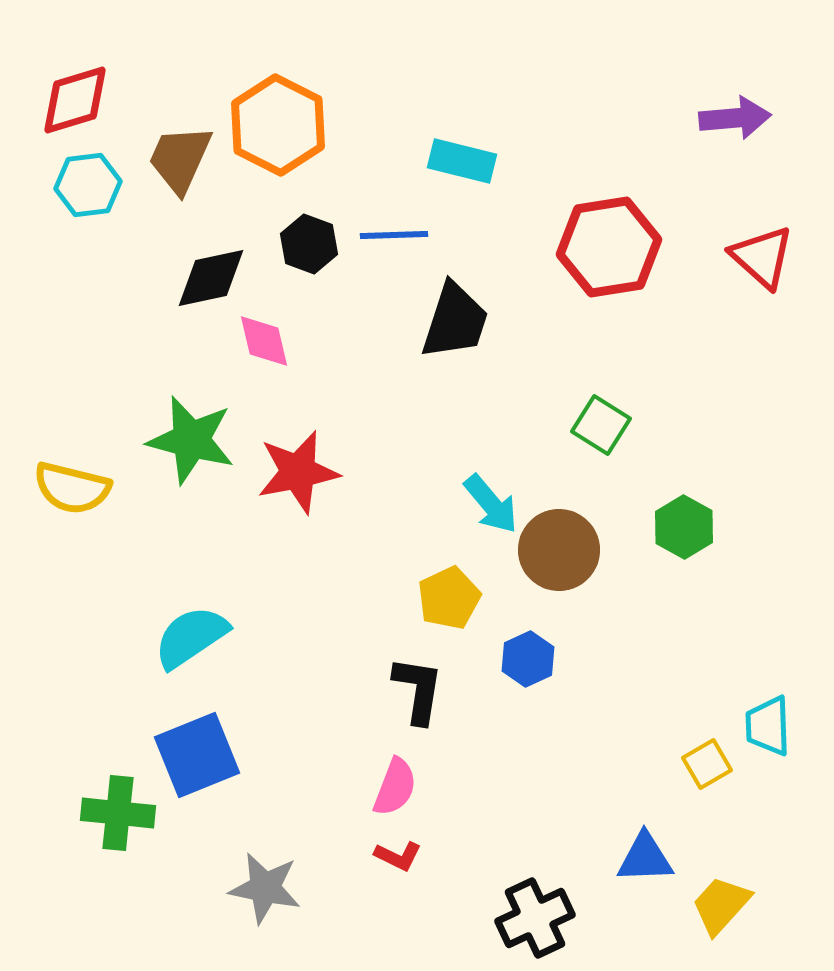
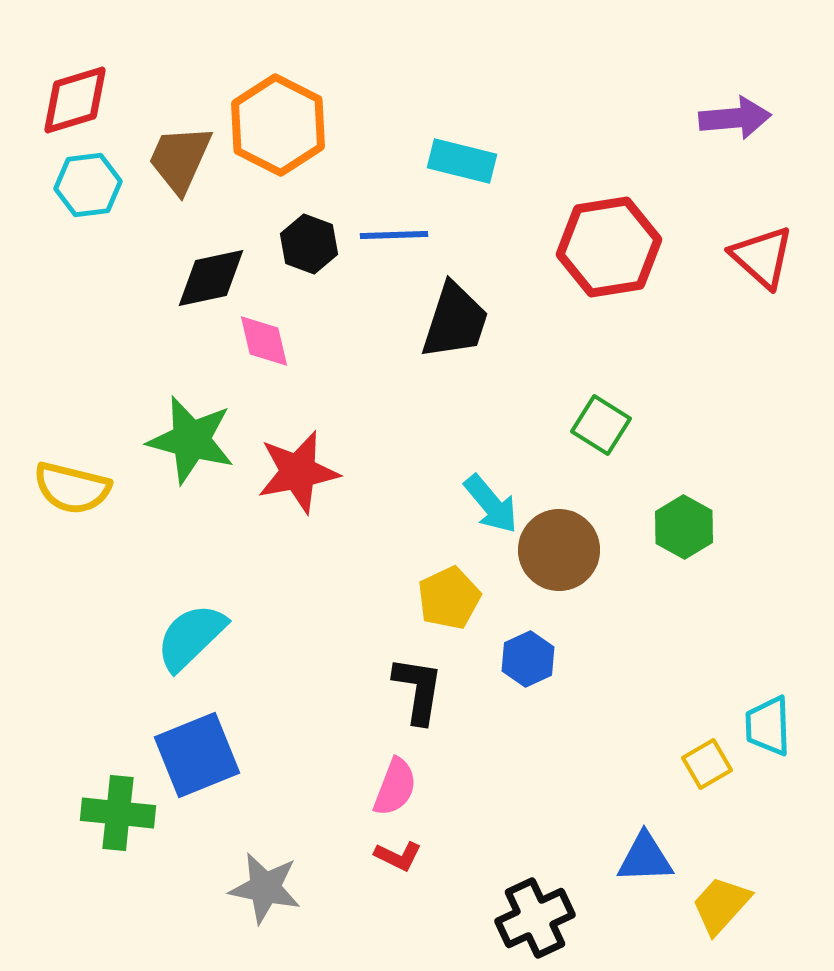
cyan semicircle: rotated 10 degrees counterclockwise
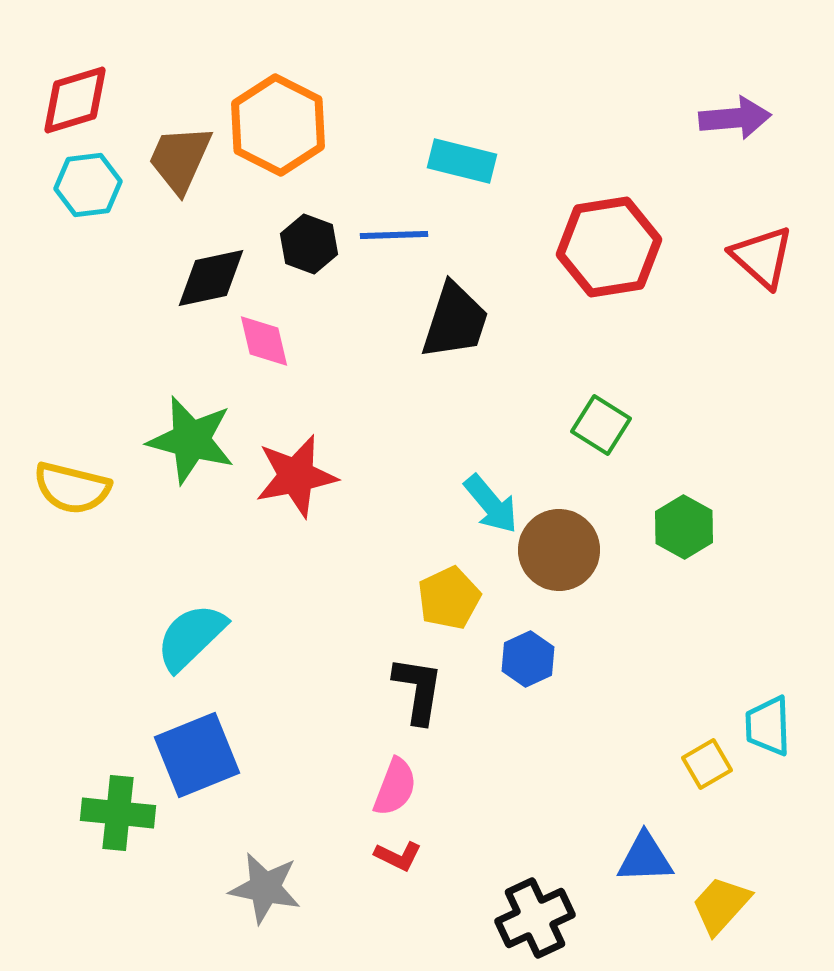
red star: moved 2 px left, 4 px down
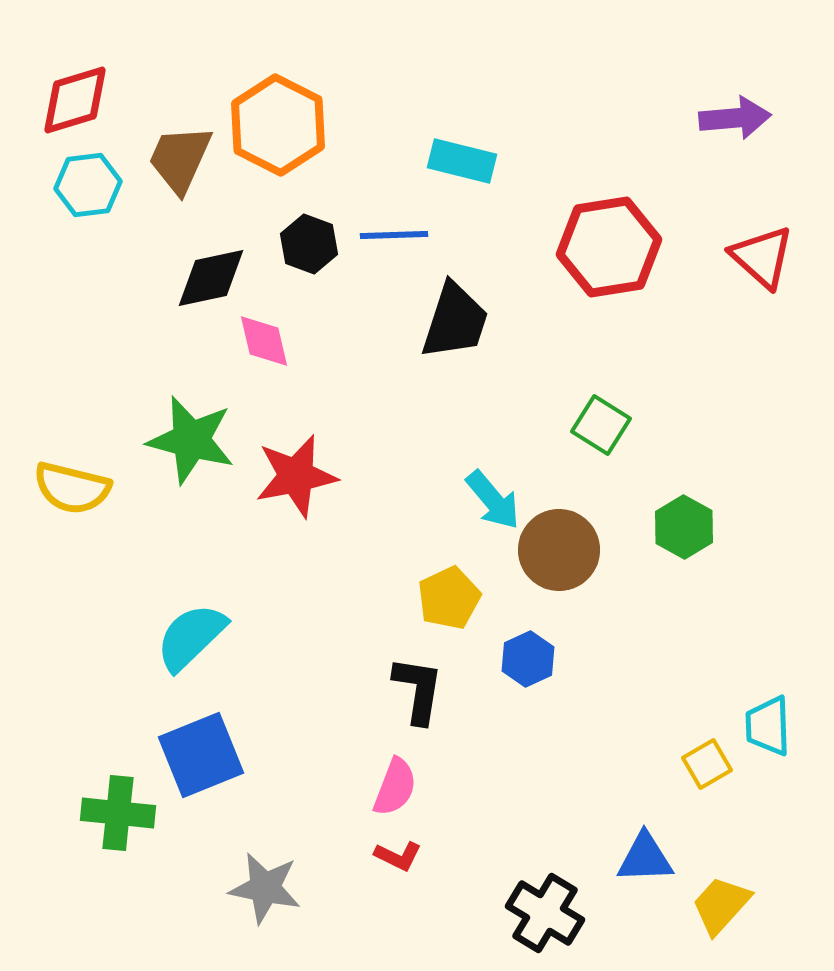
cyan arrow: moved 2 px right, 4 px up
blue square: moved 4 px right
black cross: moved 10 px right, 5 px up; rotated 34 degrees counterclockwise
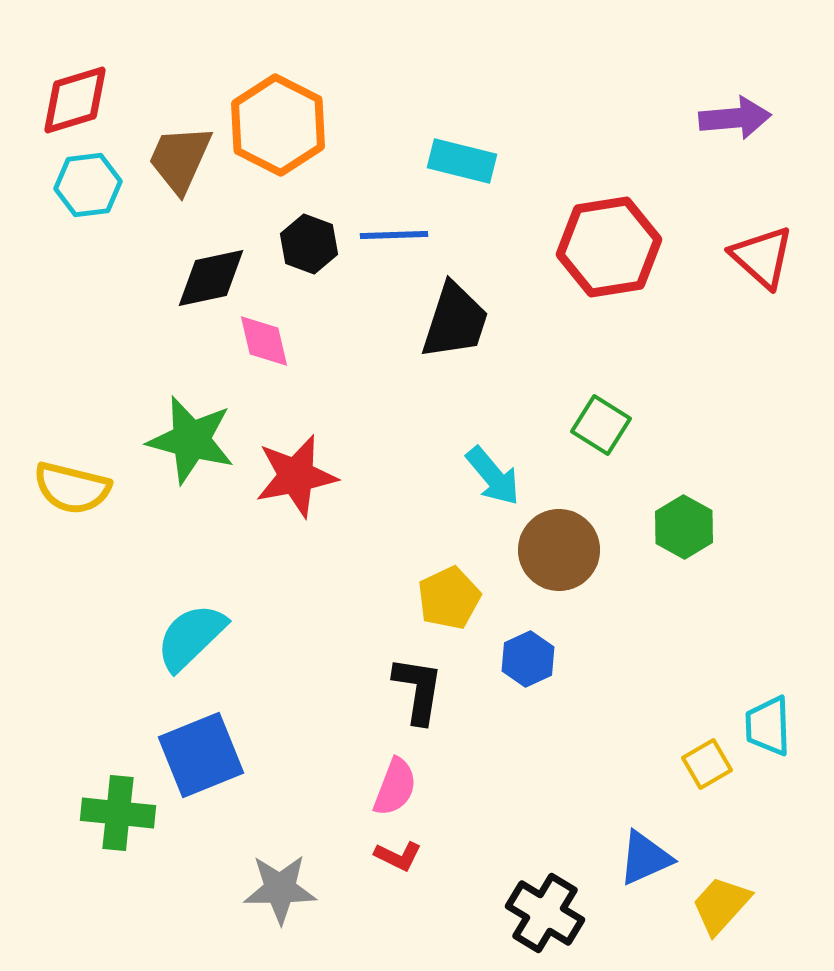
cyan arrow: moved 24 px up
blue triangle: rotated 22 degrees counterclockwise
gray star: moved 15 px right, 1 px down; rotated 12 degrees counterclockwise
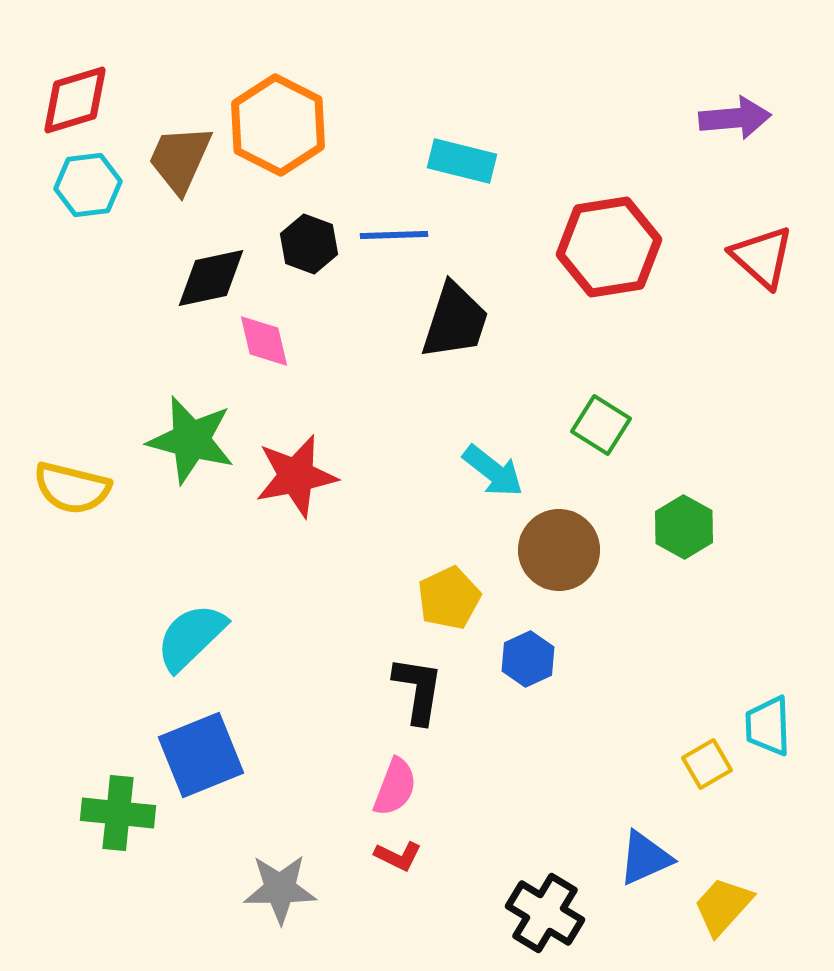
cyan arrow: moved 5 px up; rotated 12 degrees counterclockwise
yellow trapezoid: moved 2 px right, 1 px down
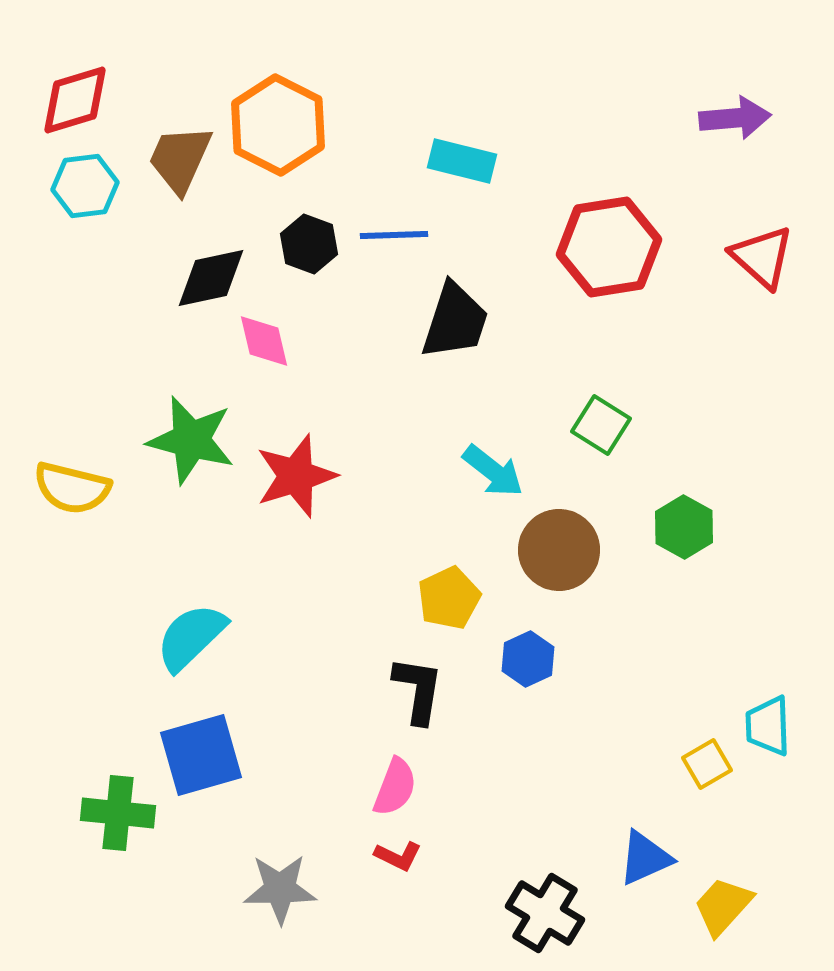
cyan hexagon: moved 3 px left, 1 px down
red star: rotated 6 degrees counterclockwise
blue square: rotated 6 degrees clockwise
